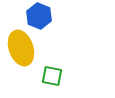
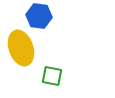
blue hexagon: rotated 15 degrees counterclockwise
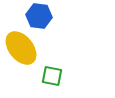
yellow ellipse: rotated 20 degrees counterclockwise
